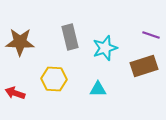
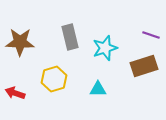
yellow hexagon: rotated 20 degrees counterclockwise
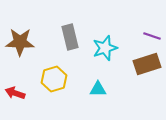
purple line: moved 1 px right, 1 px down
brown rectangle: moved 3 px right, 2 px up
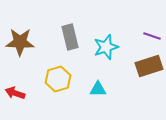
cyan star: moved 1 px right, 1 px up
brown rectangle: moved 2 px right, 2 px down
yellow hexagon: moved 4 px right
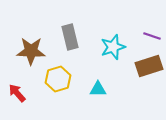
brown star: moved 11 px right, 9 px down
cyan star: moved 7 px right
red arrow: moved 2 px right; rotated 30 degrees clockwise
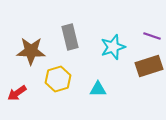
red arrow: rotated 84 degrees counterclockwise
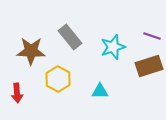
gray rectangle: rotated 25 degrees counterclockwise
yellow hexagon: rotated 15 degrees counterclockwise
cyan triangle: moved 2 px right, 2 px down
red arrow: rotated 60 degrees counterclockwise
